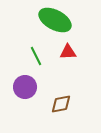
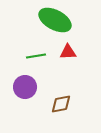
green line: rotated 72 degrees counterclockwise
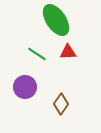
green ellipse: moved 1 px right; rotated 28 degrees clockwise
green line: moved 1 px right, 2 px up; rotated 42 degrees clockwise
brown diamond: rotated 45 degrees counterclockwise
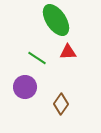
green line: moved 4 px down
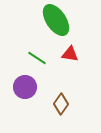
red triangle: moved 2 px right, 2 px down; rotated 12 degrees clockwise
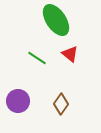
red triangle: rotated 30 degrees clockwise
purple circle: moved 7 px left, 14 px down
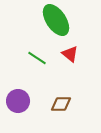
brown diamond: rotated 55 degrees clockwise
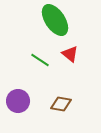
green ellipse: moved 1 px left
green line: moved 3 px right, 2 px down
brown diamond: rotated 10 degrees clockwise
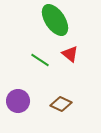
brown diamond: rotated 15 degrees clockwise
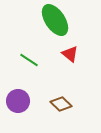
green line: moved 11 px left
brown diamond: rotated 20 degrees clockwise
